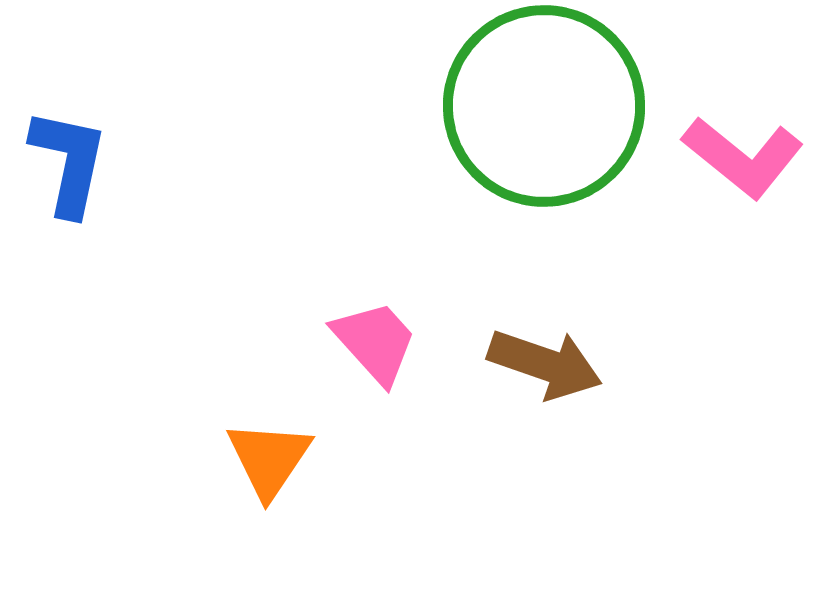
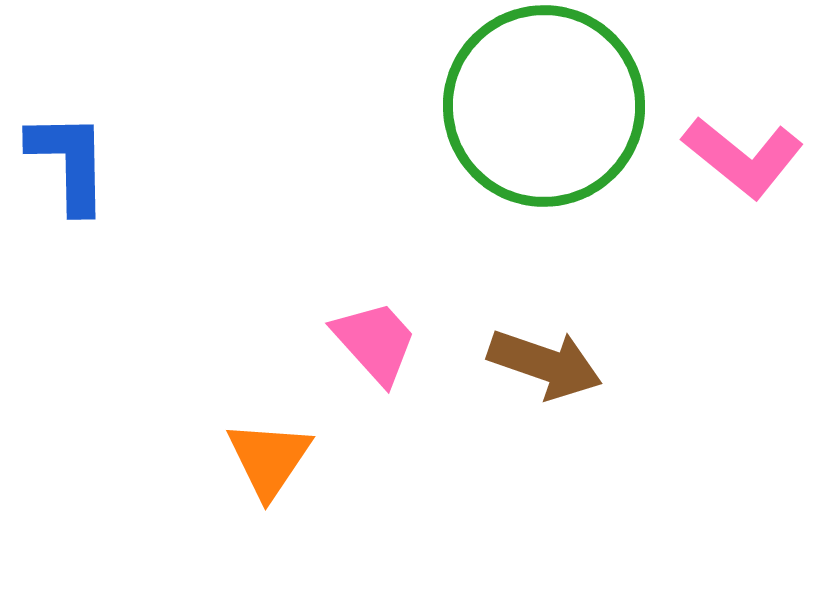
blue L-shape: rotated 13 degrees counterclockwise
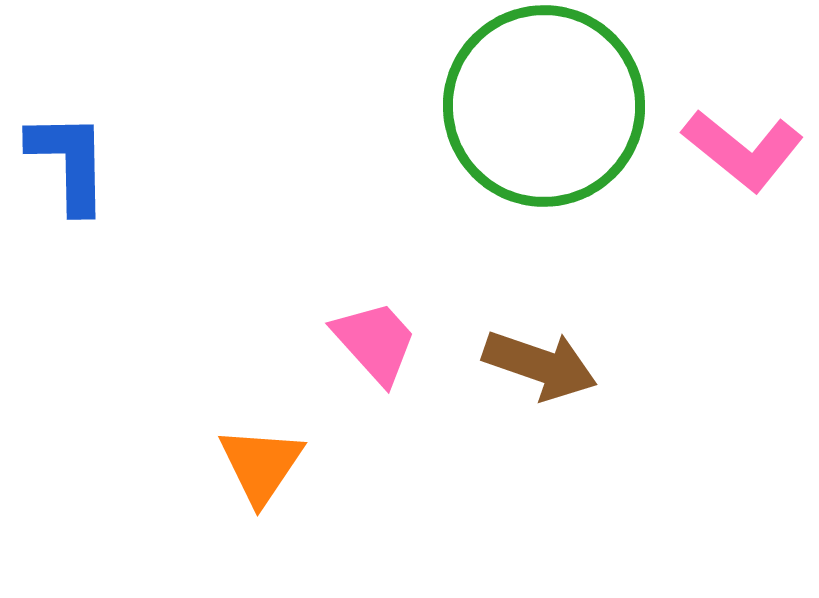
pink L-shape: moved 7 px up
brown arrow: moved 5 px left, 1 px down
orange triangle: moved 8 px left, 6 px down
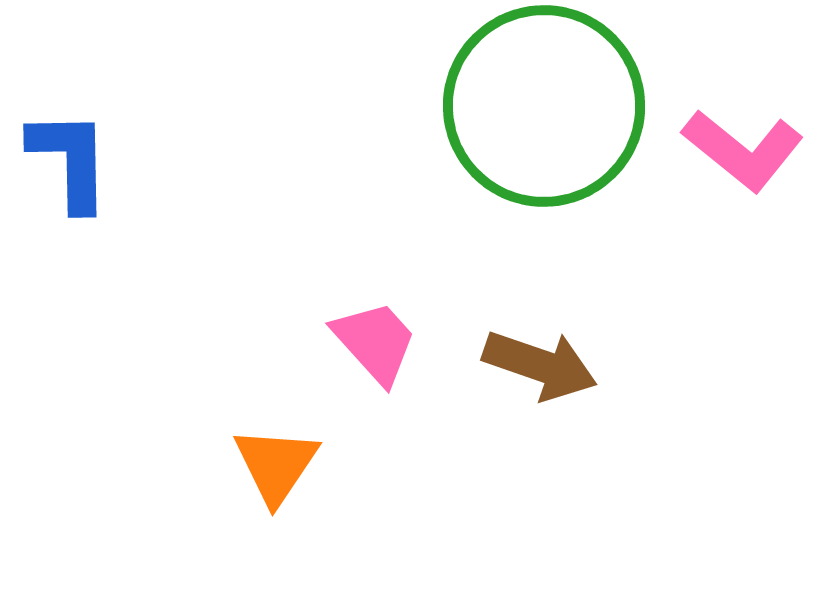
blue L-shape: moved 1 px right, 2 px up
orange triangle: moved 15 px right
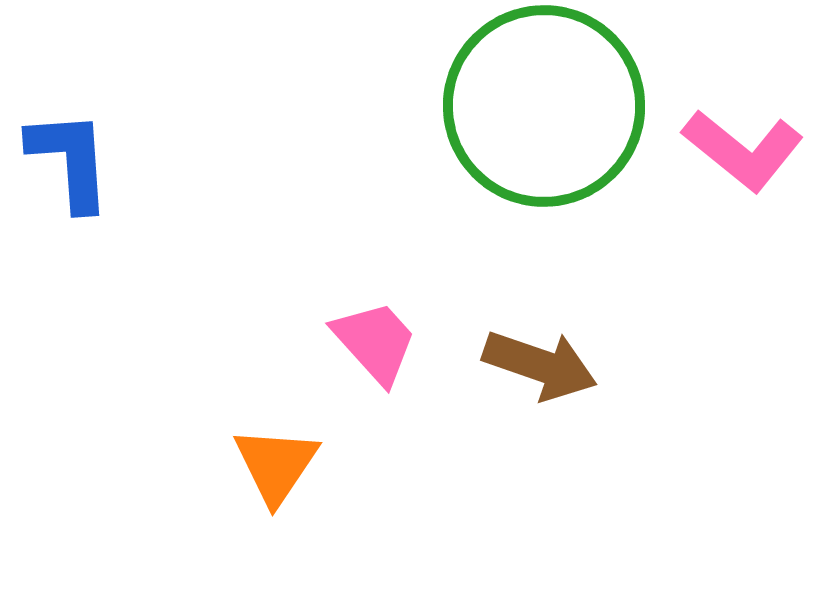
blue L-shape: rotated 3 degrees counterclockwise
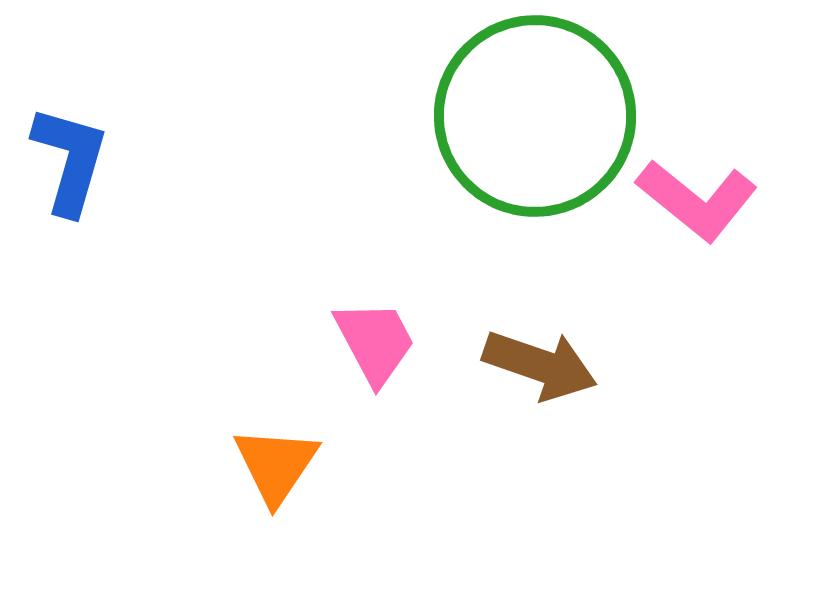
green circle: moved 9 px left, 10 px down
pink L-shape: moved 46 px left, 50 px down
blue L-shape: rotated 20 degrees clockwise
pink trapezoid: rotated 14 degrees clockwise
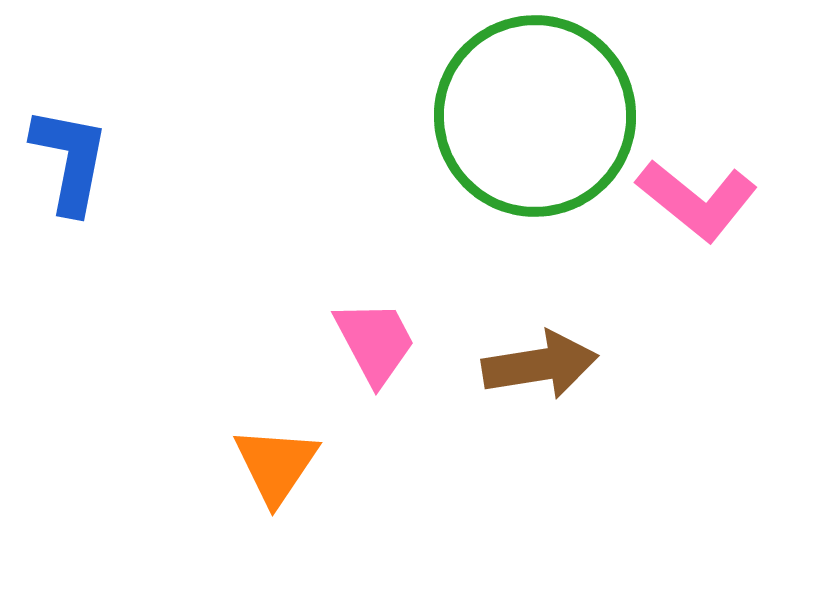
blue L-shape: rotated 5 degrees counterclockwise
brown arrow: rotated 28 degrees counterclockwise
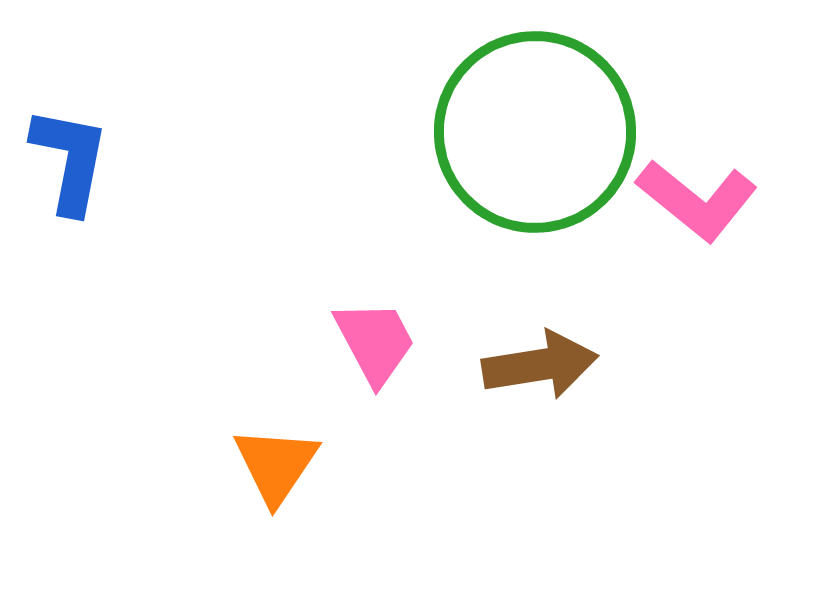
green circle: moved 16 px down
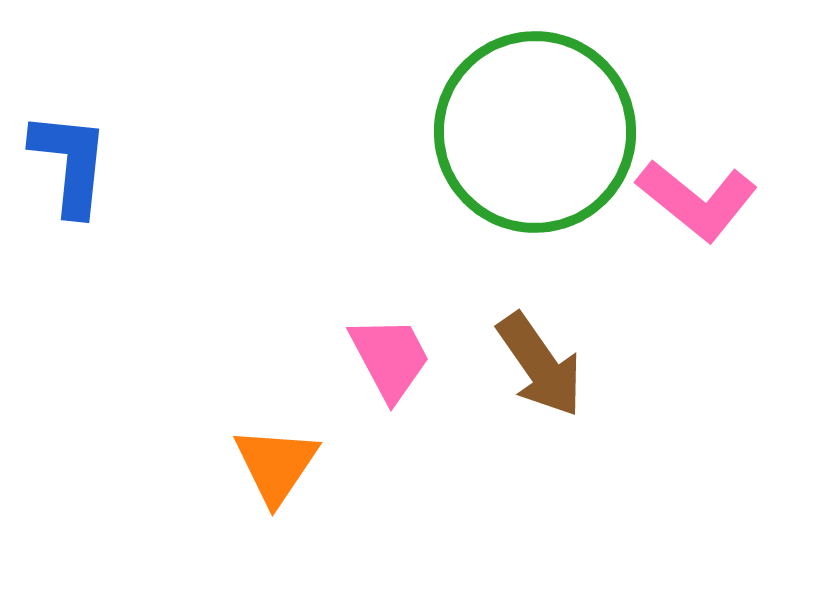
blue L-shape: moved 3 px down; rotated 5 degrees counterclockwise
pink trapezoid: moved 15 px right, 16 px down
brown arrow: rotated 64 degrees clockwise
